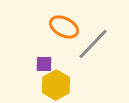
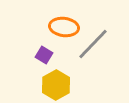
orange ellipse: rotated 20 degrees counterclockwise
purple square: moved 9 px up; rotated 30 degrees clockwise
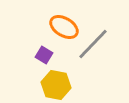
orange ellipse: rotated 24 degrees clockwise
yellow hexagon: rotated 20 degrees counterclockwise
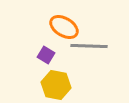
gray line: moved 4 px left, 2 px down; rotated 48 degrees clockwise
purple square: moved 2 px right
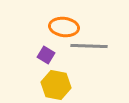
orange ellipse: rotated 24 degrees counterclockwise
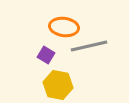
gray line: rotated 15 degrees counterclockwise
yellow hexagon: moved 2 px right
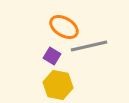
orange ellipse: rotated 24 degrees clockwise
purple square: moved 6 px right, 1 px down
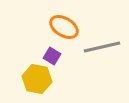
gray line: moved 13 px right, 1 px down
yellow hexagon: moved 21 px left, 6 px up
